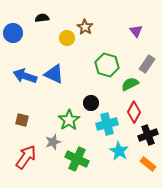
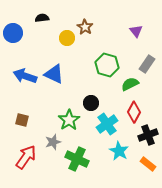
cyan cross: rotated 20 degrees counterclockwise
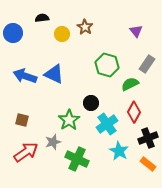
yellow circle: moved 5 px left, 4 px up
black cross: moved 3 px down
red arrow: moved 5 px up; rotated 20 degrees clockwise
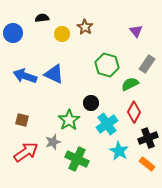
orange rectangle: moved 1 px left
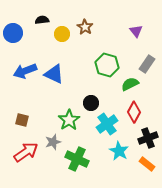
black semicircle: moved 2 px down
blue arrow: moved 5 px up; rotated 40 degrees counterclockwise
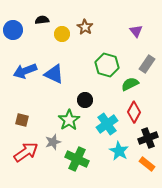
blue circle: moved 3 px up
black circle: moved 6 px left, 3 px up
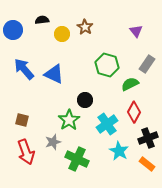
blue arrow: moved 1 px left, 2 px up; rotated 70 degrees clockwise
red arrow: rotated 105 degrees clockwise
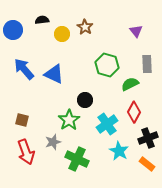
gray rectangle: rotated 36 degrees counterclockwise
